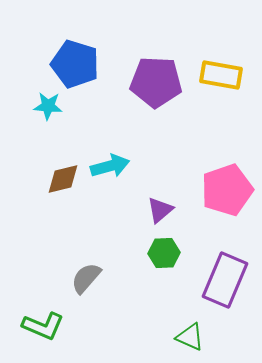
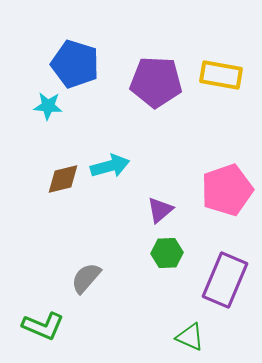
green hexagon: moved 3 px right
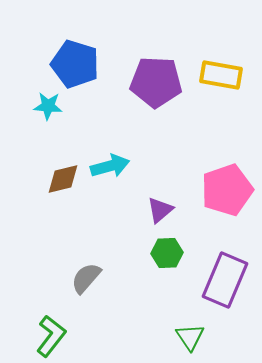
green L-shape: moved 8 px right, 10 px down; rotated 75 degrees counterclockwise
green triangle: rotated 32 degrees clockwise
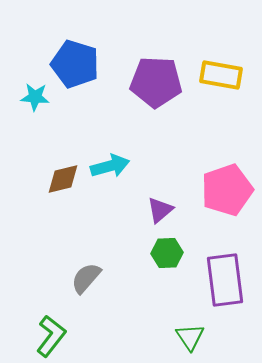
cyan star: moved 13 px left, 9 px up
purple rectangle: rotated 30 degrees counterclockwise
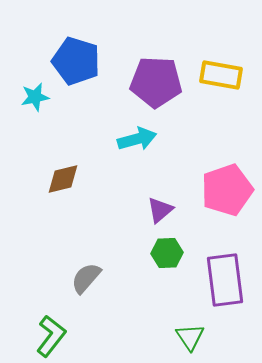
blue pentagon: moved 1 px right, 3 px up
cyan star: rotated 16 degrees counterclockwise
cyan arrow: moved 27 px right, 27 px up
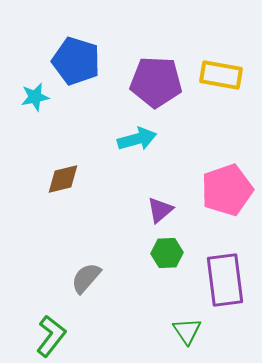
green triangle: moved 3 px left, 6 px up
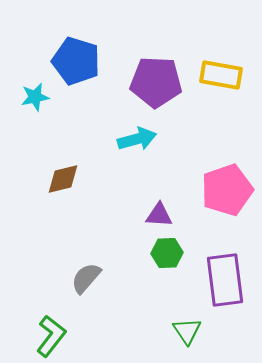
purple triangle: moved 1 px left, 5 px down; rotated 44 degrees clockwise
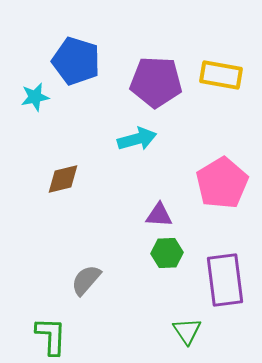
pink pentagon: moved 5 px left, 7 px up; rotated 12 degrees counterclockwise
gray semicircle: moved 2 px down
green L-shape: rotated 36 degrees counterclockwise
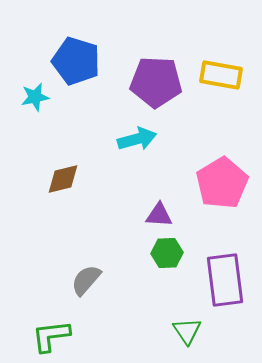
green L-shape: rotated 99 degrees counterclockwise
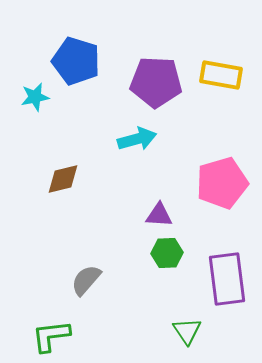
pink pentagon: rotated 15 degrees clockwise
purple rectangle: moved 2 px right, 1 px up
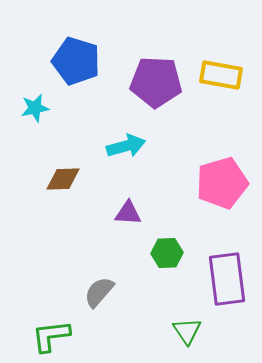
cyan star: moved 11 px down
cyan arrow: moved 11 px left, 7 px down
brown diamond: rotated 12 degrees clockwise
purple triangle: moved 31 px left, 2 px up
gray semicircle: moved 13 px right, 12 px down
